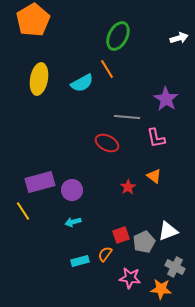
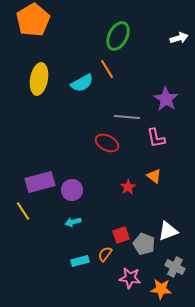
gray pentagon: moved 2 px down; rotated 25 degrees counterclockwise
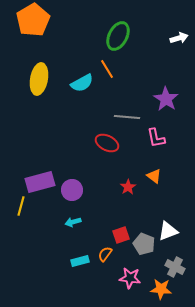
yellow line: moved 2 px left, 5 px up; rotated 48 degrees clockwise
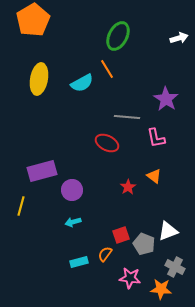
purple rectangle: moved 2 px right, 11 px up
cyan rectangle: moved 1 px left, 1 px down
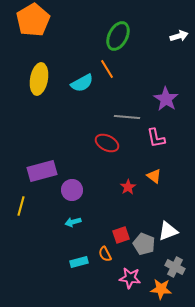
white arrow: moved 2 px up
orange semicircle: rotated 63 degrees counterclockwise
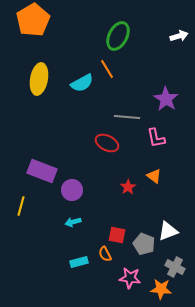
purple rectangle: rotated 36 degrees clockwise
red square: moved 4 px left; rotated 30 degrees clockwise
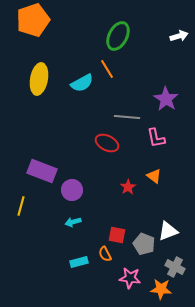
orange pentagon: rotated 12 degrees clockwise
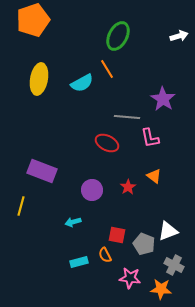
purple star: moved 3 px left
pink L-shape: moved 6 px left
purple circle: moved 20 px right
orange semicircle: moved 1 px down
gray cross: moved 1 px left, 2 px up
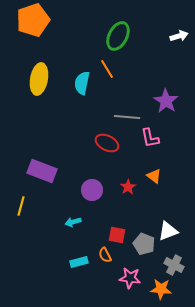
cyan semicircle: rotated 130 degrees clockwise
purple star: moved 3 px right, 2 px down
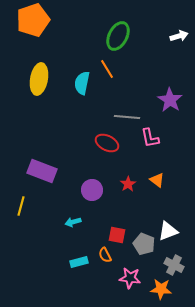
purple star: moved 4 px right, 1 px up
orange triangle: moved 3 px right, 4 px down
red star: moved 3 px up
